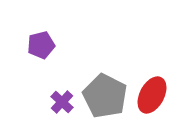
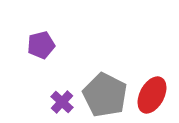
gray pentagon: moved 1 px up
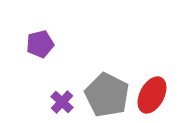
purple pentagon: moved 1 px left, 1 px up
gray pentagon: moved 2 px right
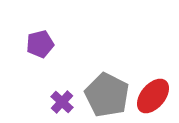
red ellipse: moved 1 px right, 1 px down; rotated 12 degrees clockwise
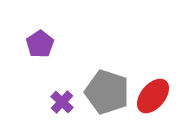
purple pentagon: rotated 20 degrees counterclockwise
gray pentagon: moved 3 px up; rotated 9 degrees counterclockwise
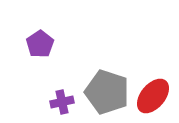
purple cross: rotated 35 degrees clockwise
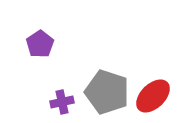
red ellipse: rotated 6 degrees clockwise
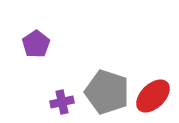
purple pentagon: moved 4 px left
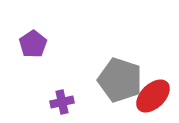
purple pentagon: moved 3 px left
gray pentagon: moved 13 px right, 12 px up
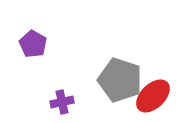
purple pentagon: rotated 8 degrees counterclockwise
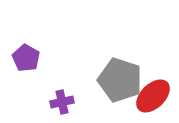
purple pentagon: moved 7 px left, 14 px down
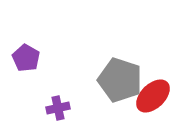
purple cross: moved 4 px left, 6 px down
